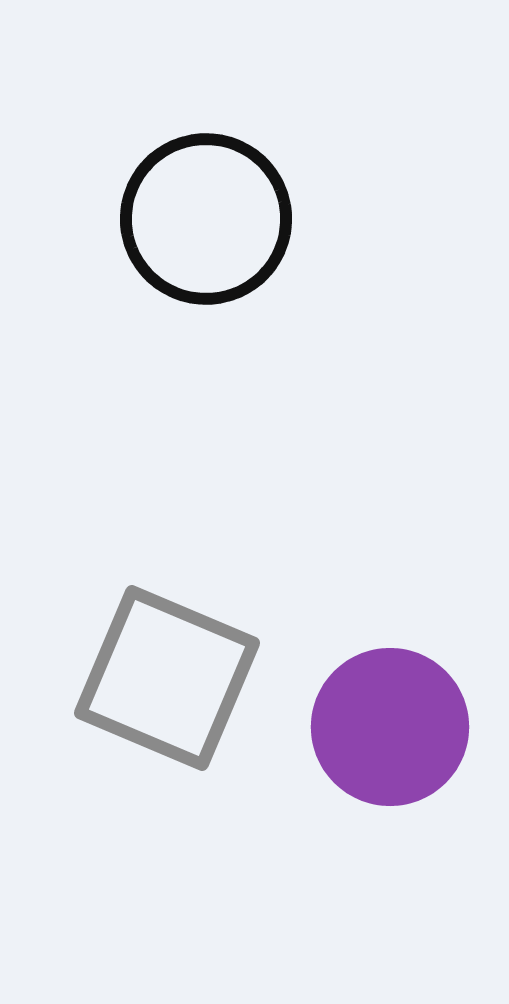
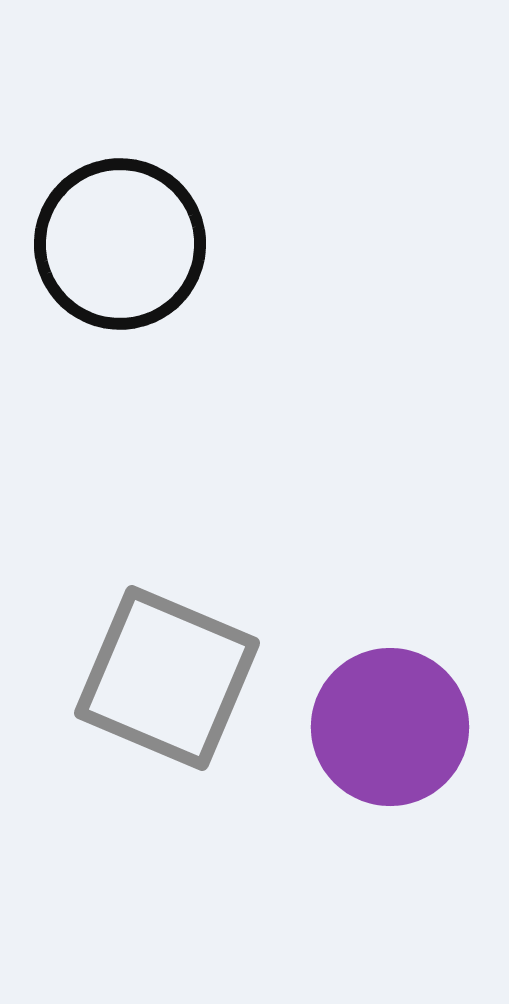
black circle: moved 86 px left, 25 px down
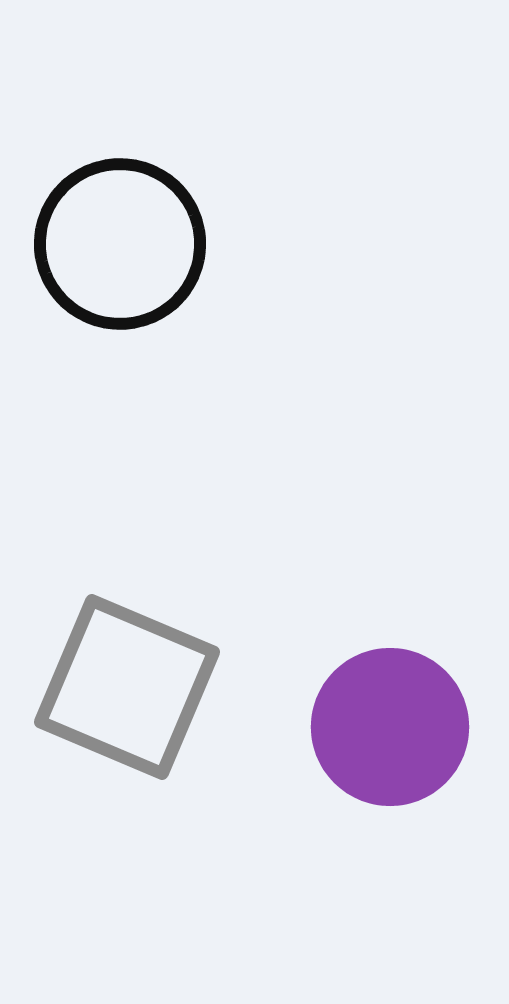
gray square: moved 40 px left, 9 px down
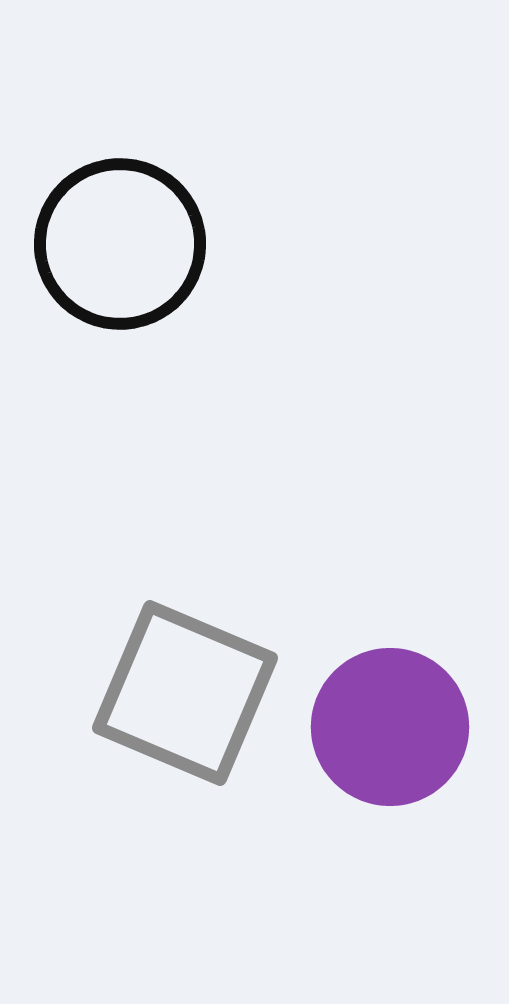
gray square: moved 58 px right, 6 px down
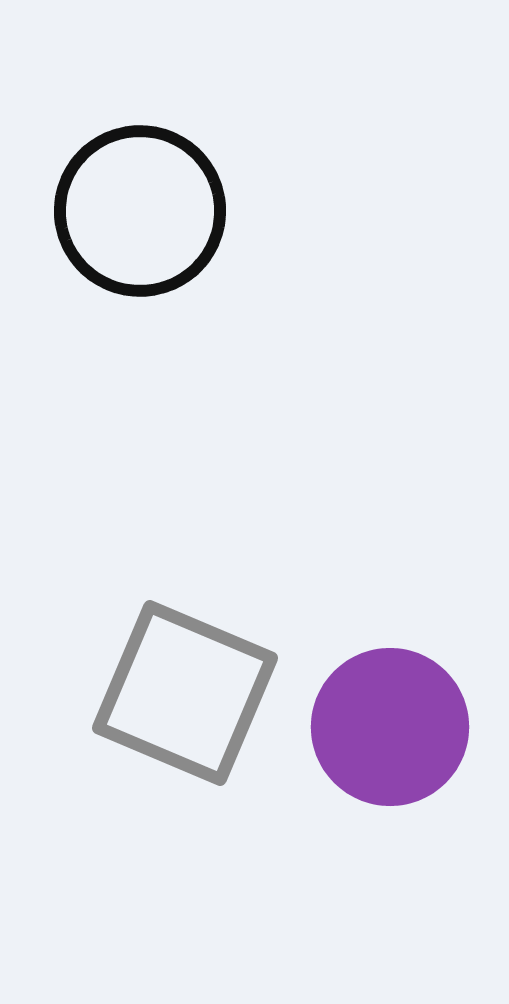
black circle: moved 20 px right, 33 px up
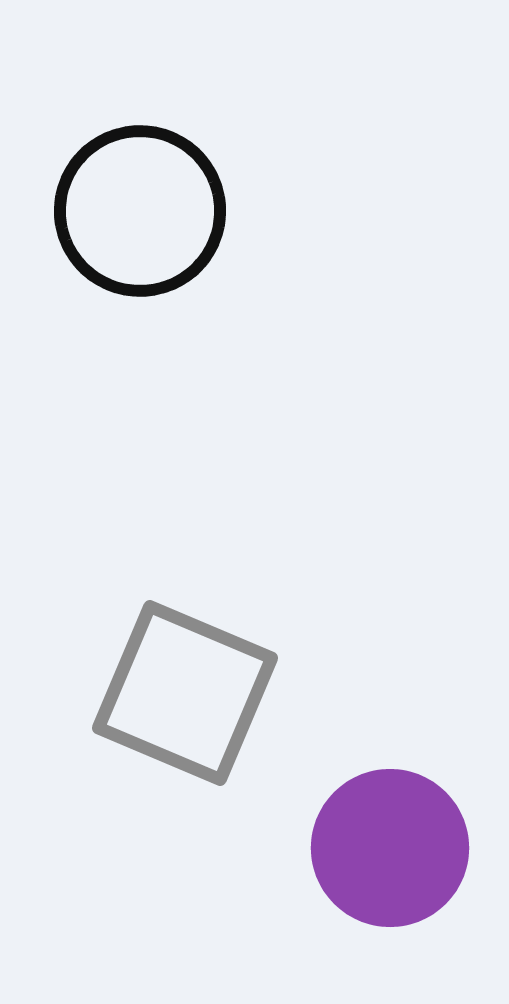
purple circle: moved 121 px down
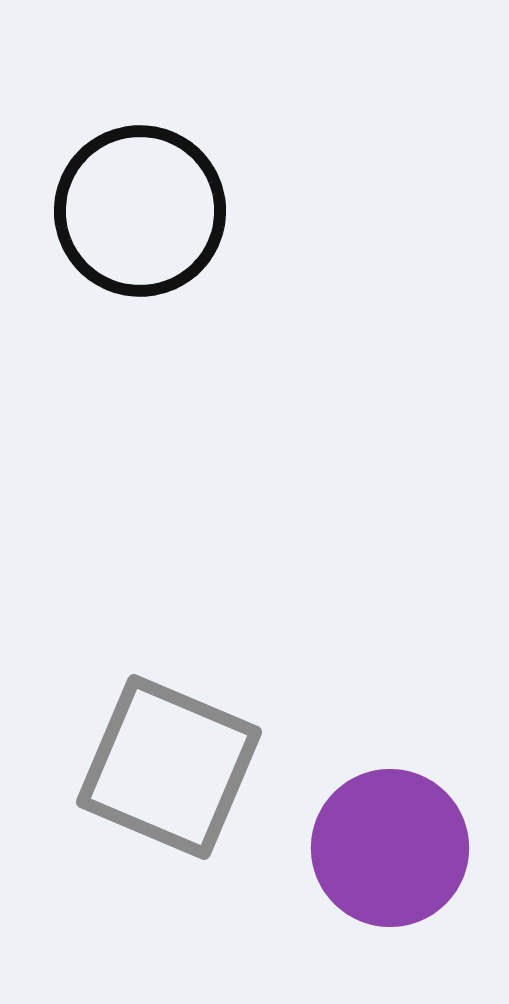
gray square: moved 16 px left, 74 px down
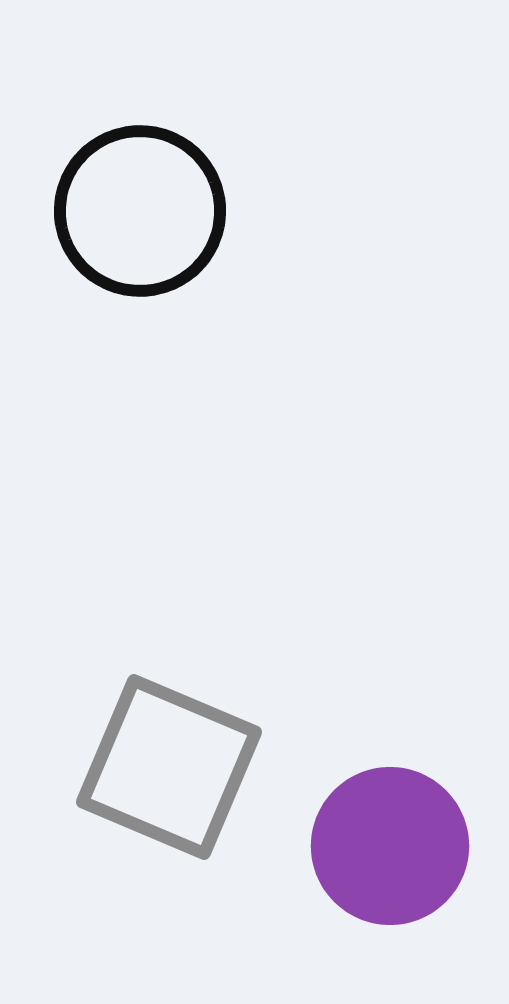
purple circle: moved 2 px up
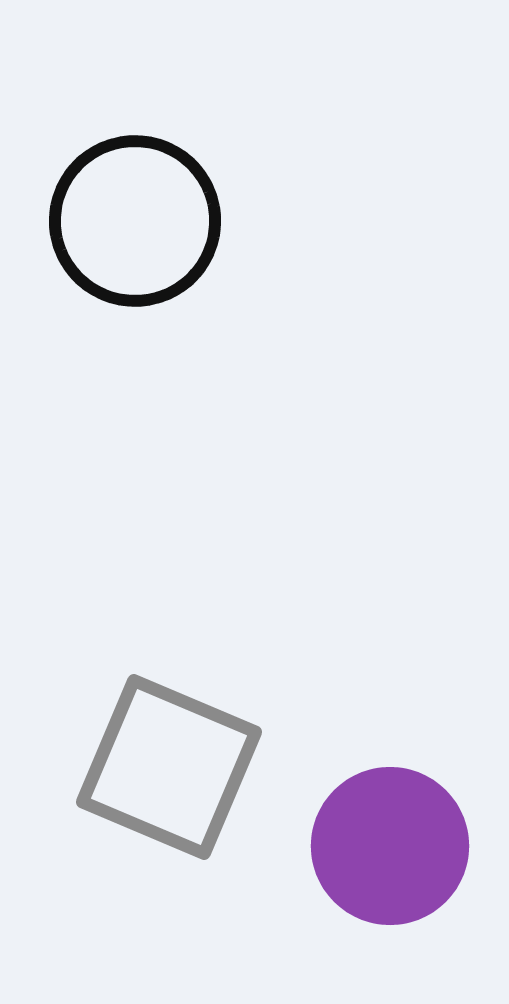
black circle: moved 5 px left, 10 px down
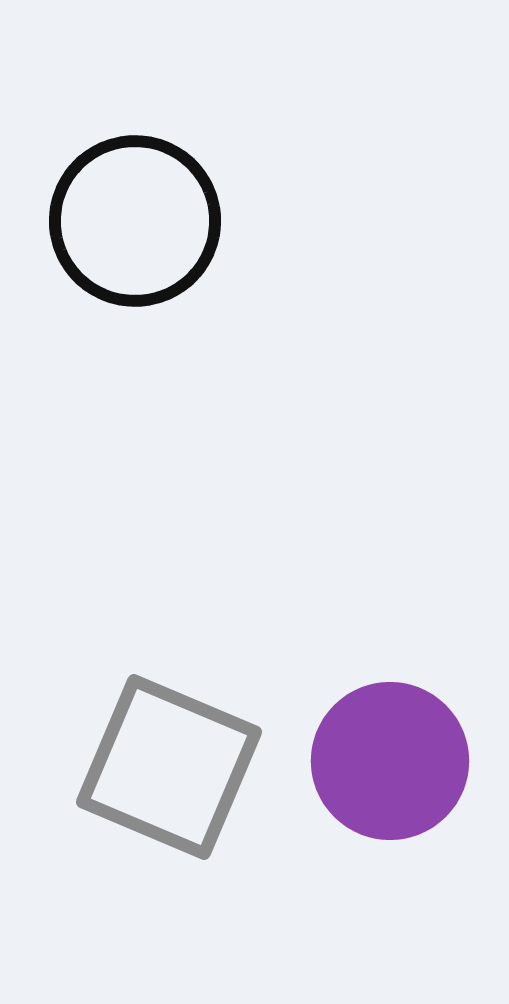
purple circle: moved 85 px up
